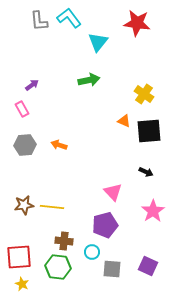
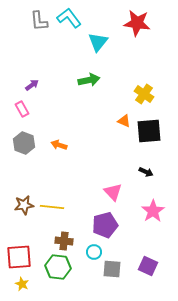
gray hexagon: moved 1 px left, 2 px up; rotated 25 degrees clockwise
cyan circle: moved 2 px right
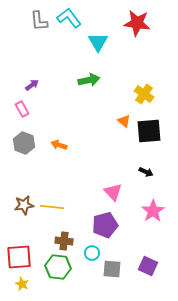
cyan triangle: rotated 10 degrees counterclockwise
orange triangle: rotated 16 degrees clockwise
cyan circle: moved 2 px left, 1 px down
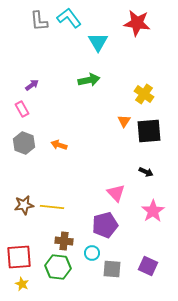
orange triangle: rotated 24 degrees clockwise
pink triangle: moved 3 px right, 1 px down
